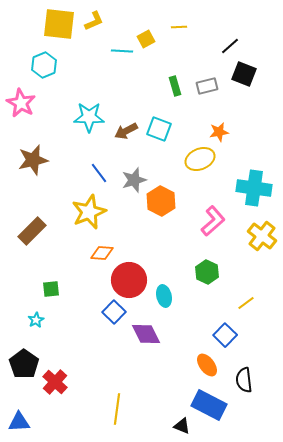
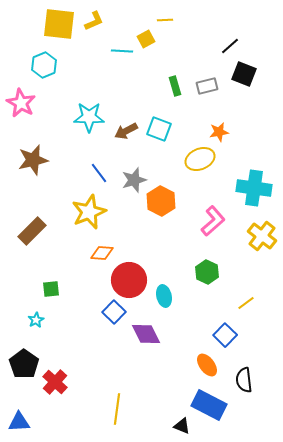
yellow line at (179, 27): moved 14 px left, 7 px up
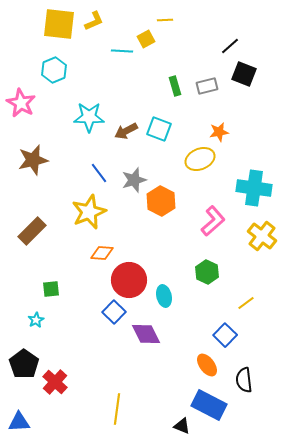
cyan hexagon at (44, 65): moved 10 px right, 5 px down
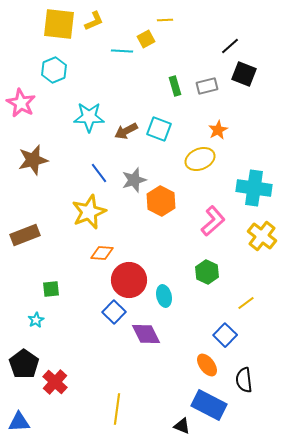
orange star at (219, 132): moved 1 px left, 2 px up; rotated 18 degrees counterclockwise
brown rectangle at (32, 231): moved 7 px left, 4 px down; rotated 24 degrees clockwise
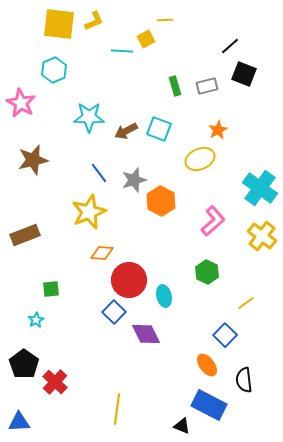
cyan cross at (254, 188): moved 6 px right; rotated 28 degrees clockwise
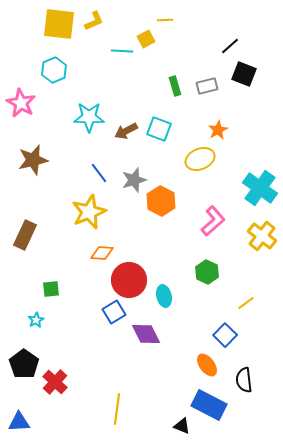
brown rectangle at (25, 235): rotated 44 degrees counterclockwise
blue square at (114, 312): rotated 15 degrees clockwise
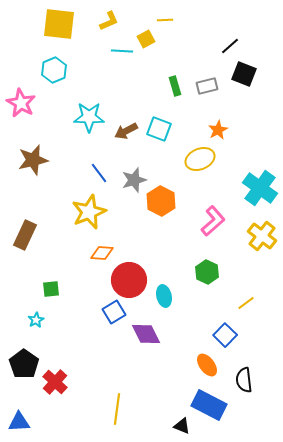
yellow L-shape at (94, 21): moved 15 px right
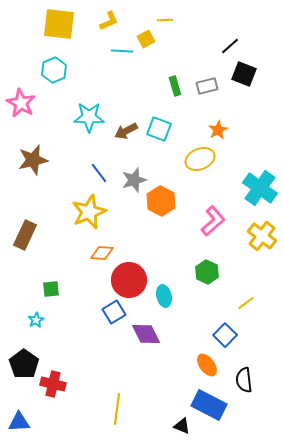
red cross at (55, 382): moved 2 px left, 2 px down; rotated 30 degrees counterclockwise
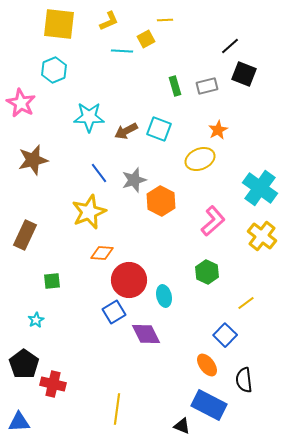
green square at (51, 289): moved 1 px right, 8 px up
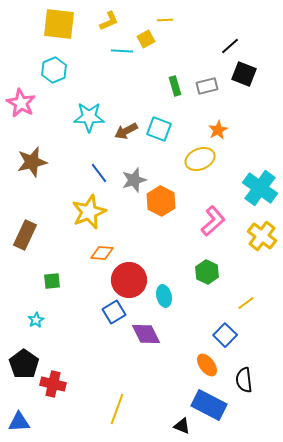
brown star at (33, 160): moved 1 px left, 2 px down
yellow line at (117, 409): rotated 12 degrees clockwise
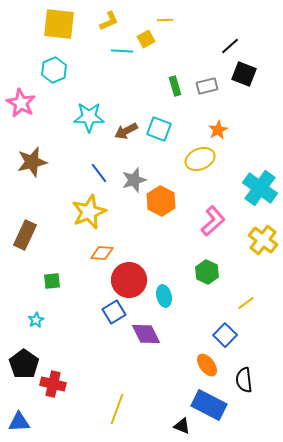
yellow cross at (262, 236): moved 1 px right, 4 px down
